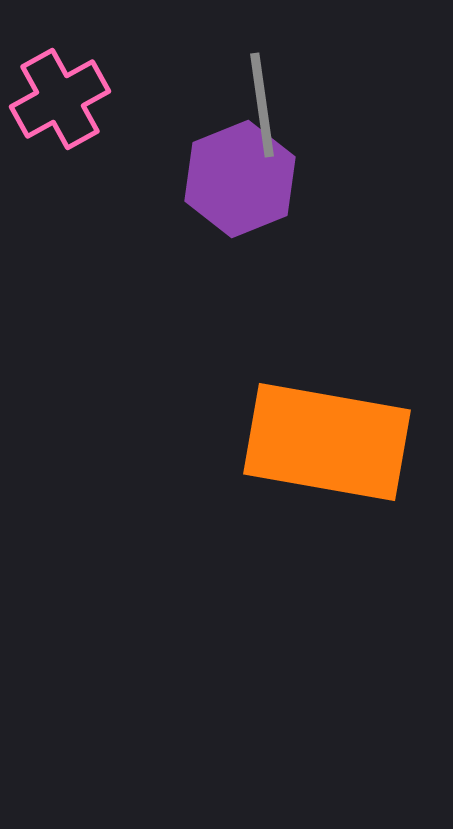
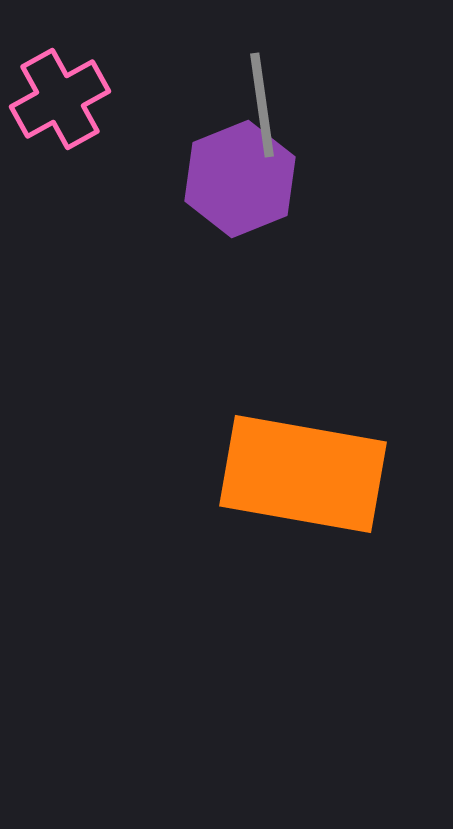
orange rectangle: moved 24 px left, 32 px down
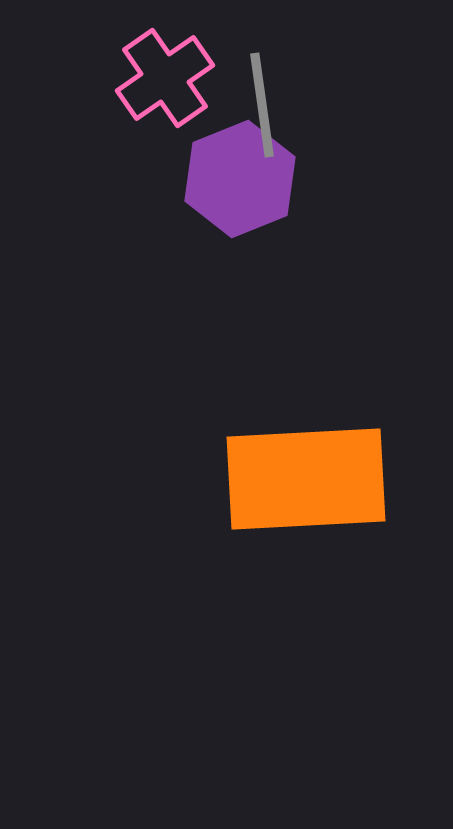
pink cross: moved 105 px right, 21 px up; rotated 6 degrees counterclockwise
orange rectangle: moved 3 px right, 5 px down; rotated 13 degrees counterclockwise
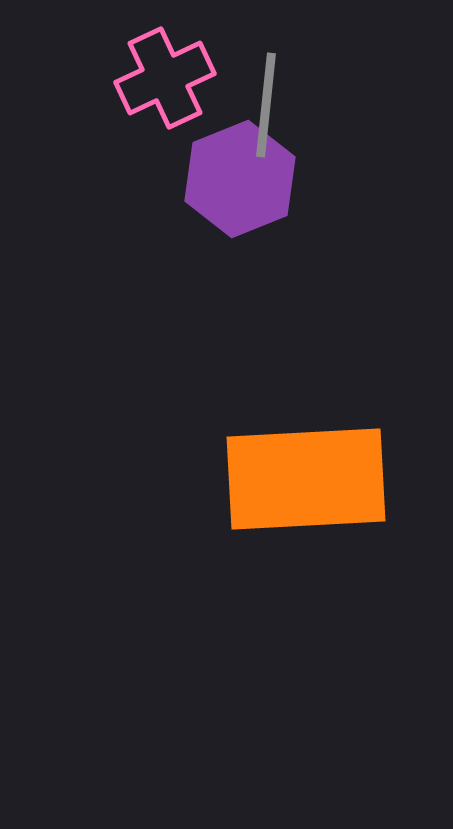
pink cross: rotated 10 degrees clockwise
gray line: moved 4 px right; rotated 14 degrees clockwise
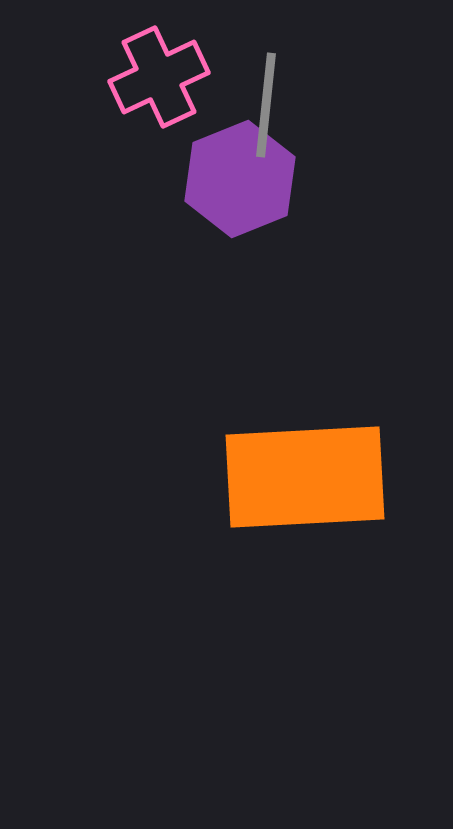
pink cross: moved 6 px left, 1 px up
orange rectangle: moved 1 px left, 2 px up
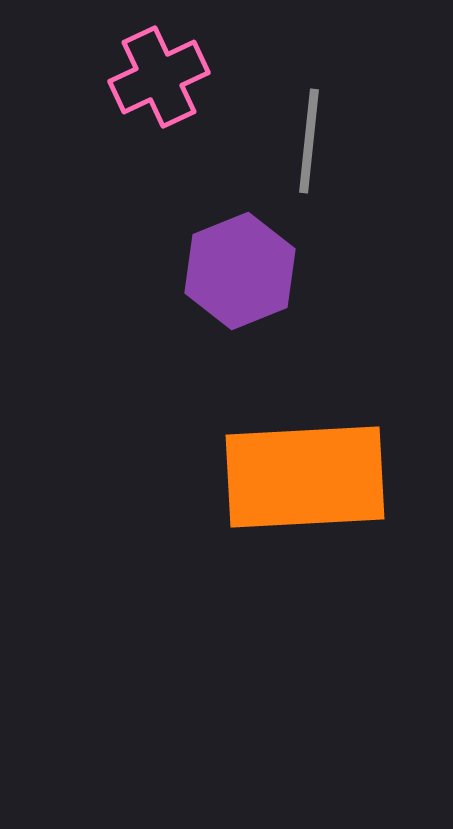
gray line: moved 43 px right, 36 px down
purple hexagon: moved 92 px down
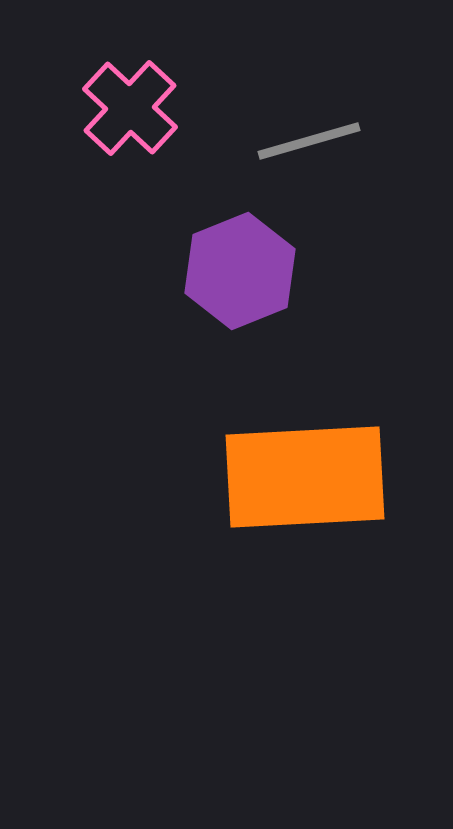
pink cross: moved 29 px left, 31 px down; rotated 22 degrees counterclockwise
gray line: rotated 68 degrees clockwise
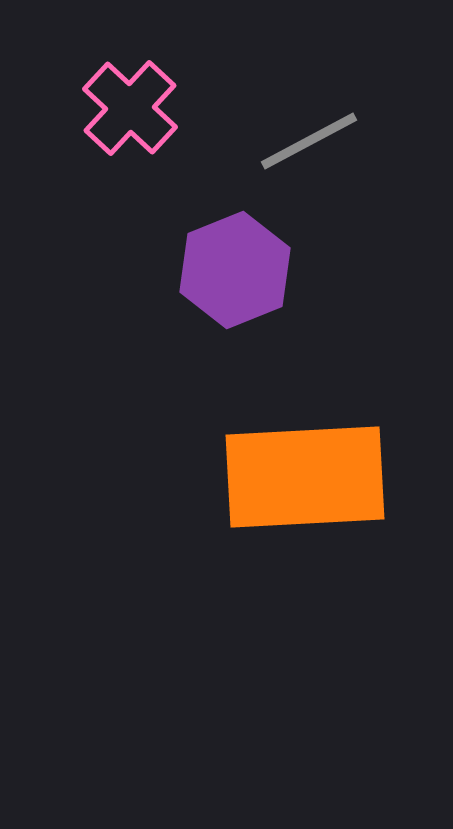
gray line: rotated 12 degrees counterclockwise
purple hexagon: moved 5 px left, 1 px up
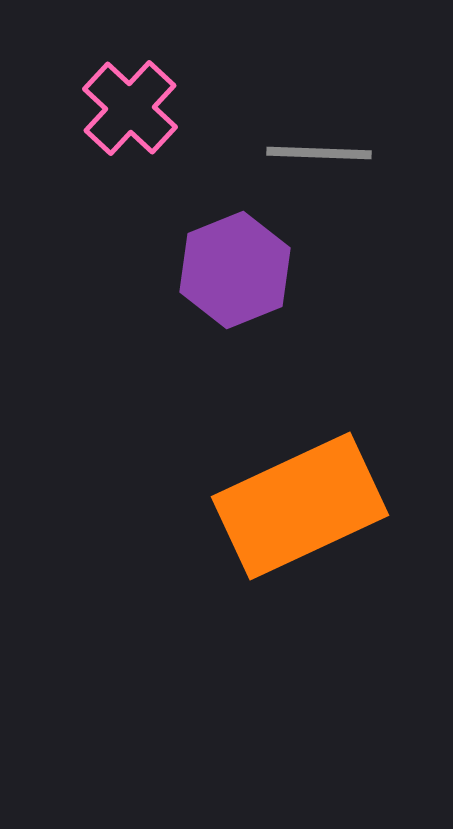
gray line: moved 10 px right, 12 px down; rotated 30 degrees clockwise
orange rectangle: moved 5 px left, 29 px down; rotated 22 degrees counterclockwise
